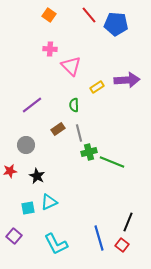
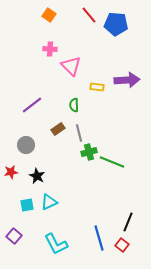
yellow rectangle: rotated 40 degrees clockwise
red star: moved 1 px right, 1 px down
cyan square: moved 1 px left, 3 px up
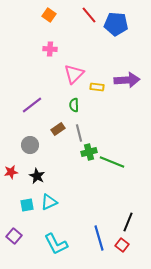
pink triangle: moved 3 px right, 8 px down; rotated 30 degrees clockwise
gray circle: moved 4 px right
